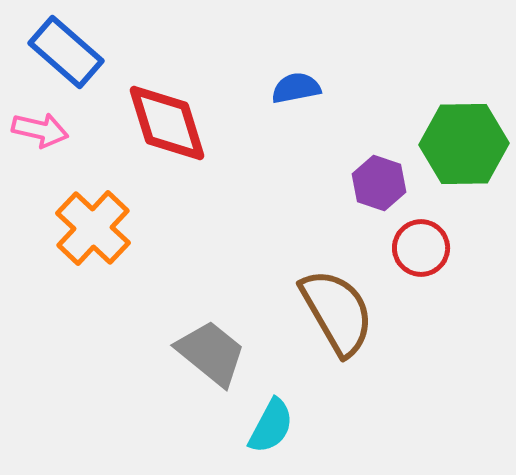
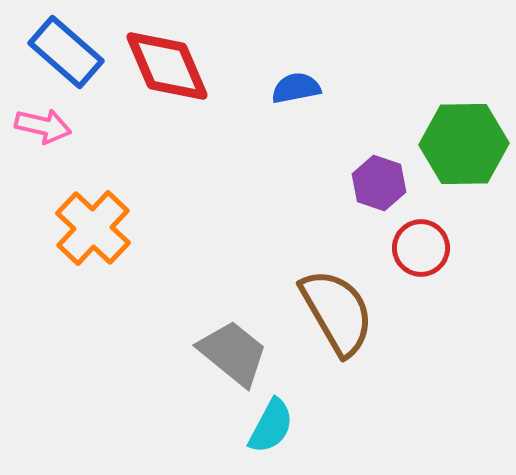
red diamond: moved 57 px up; rotated 6 degrees counterclockwise
pink arrow: moved 3 px right, 4 px up
gray trapezoid: moved 22 px right
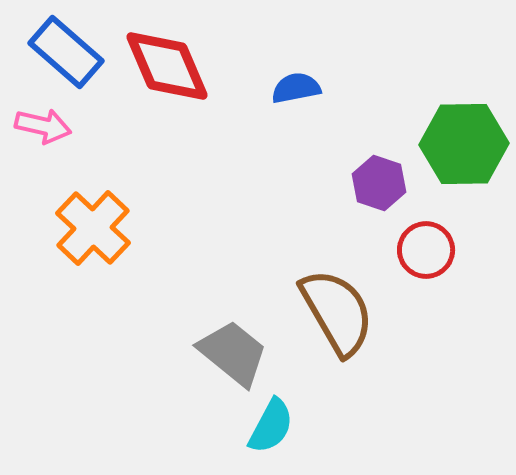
red circle: moved 5 px right, 2 px down
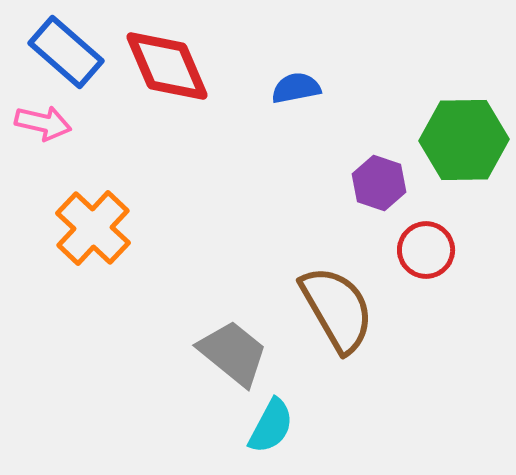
pink arrow: moved 3 px up
green hexagon: moved 4 px up
brown semicircle: moved 3 px up
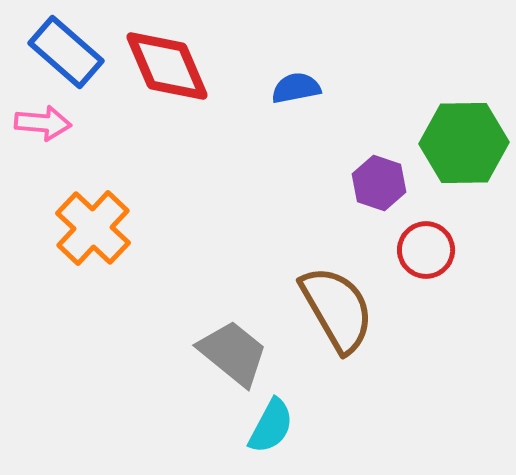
pink arrow: rotated 8 degrees counterclockwise
green hexagon: moved 3 px down
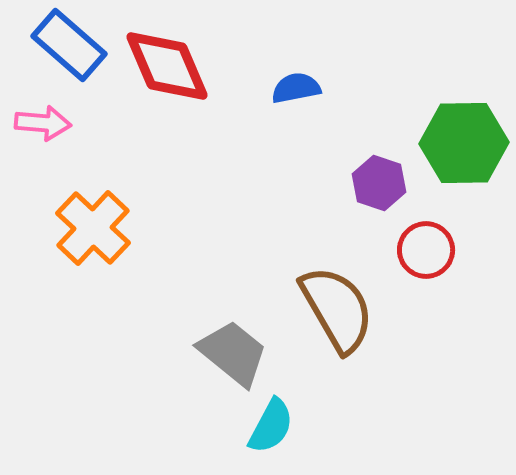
blue rectangle: moved 3 px right, 7 px up
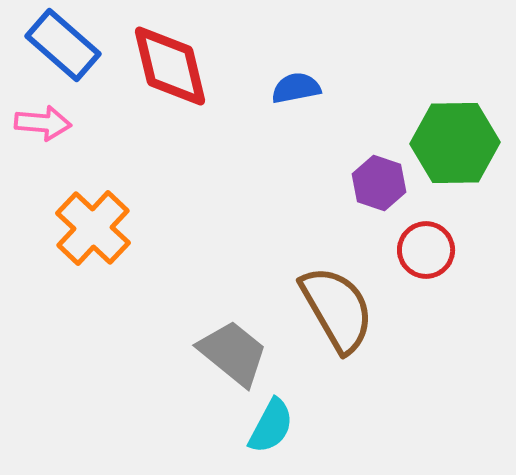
blue rectangle: moved 6 px left
red diamond: moved 3 px right; rotated 10 degrees clockwise
green hexagon: moved 9 px left
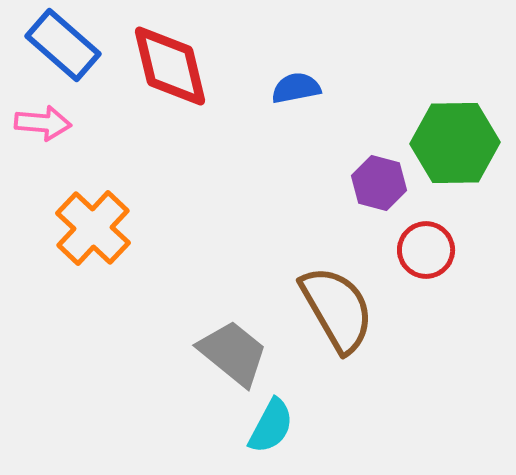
purple hexagon: rotated 4 degrees counterclockwise
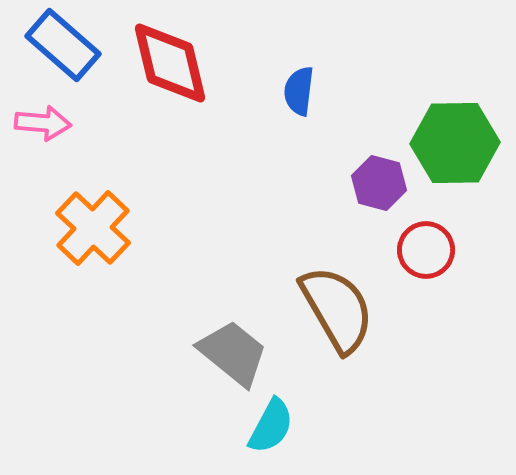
red diamond: moved 3 px up
blue semicircle: moved 3 px right, 3 px down; rotated 72 degrees counterclockwise
